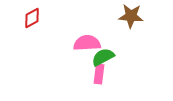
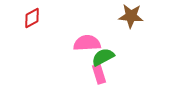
pink rectangle: rotated 24 degrees counterclockwise
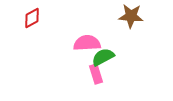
pink rectangle: moved 3 px left
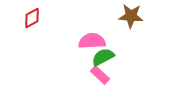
pink semicircle: moved 5 px right, 2 px up
pink rectangle: moved 4 px right, 1 px down; rotated 30 degrees counterclockwise
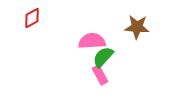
brown star: moved 6 px right, 11 px down
green semicircle: rotated 20 degrees counterclockwise
pink rectangle: rotated 18 degrees clockwise
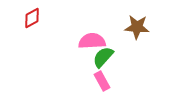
pink rectangle: moved 2 px right, 6 px down
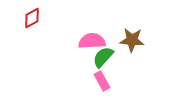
brown star: moved 5 px left, 13 px down
